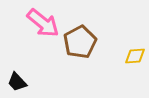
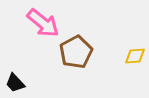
brown pentagon: moved 4 px left, 10 px down
black trapezoid: moved 2 px left, 1 px down
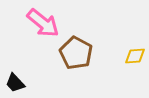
brown pentagon: moved 1 px down; rotated 16 degrees counterclockwise
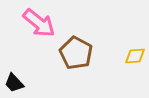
pink arrow: moved 4 px left
black trapezoid: moved 1 px left
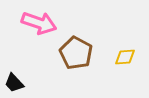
pink arrow: rotated 20 degrees counterclockwise
yellow diamond: moved 10 px left, 1 px down
